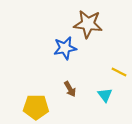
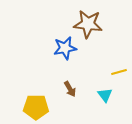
yellow line: rotated 42 degrees counterclockwise
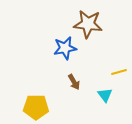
brown arrow: moved 4 px right, 7 px up
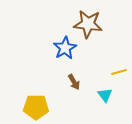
blue star: rotated 20 degrees counterclockwise
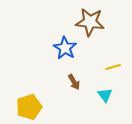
brown star: moved 2 px right, 2 px up
blue star: rotated 10 degrees counterclockwise
yellow line: moved 6 px left, 5 px up
yellow pentagon: moved 7 px left; rotated 20 degrees counterclockwise
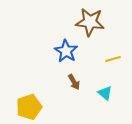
blue star: moved 1 px right, 3 px down
yellow line: moved 8 px up
cyan triangle: moved 2 px up; rotated 14 degrees counterclockwise
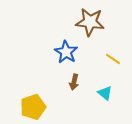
blue star: moved 1 px down
yellow line: rotated 49 degrees clockwise
brown arrow: rotated 42 degrees clockwise
yellow pentagon: moved 4 px right
